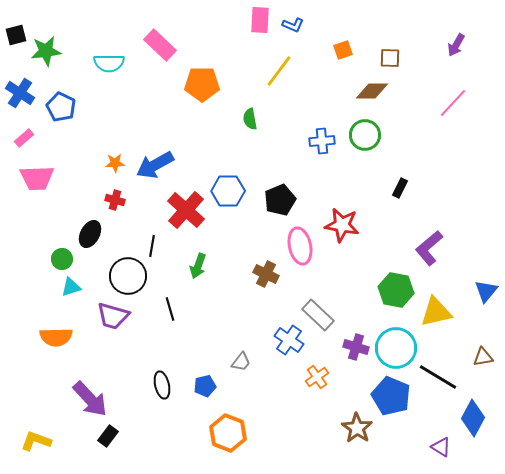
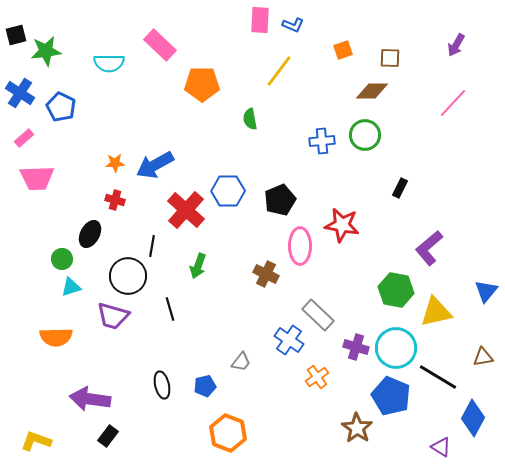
pink ellipse at (300, 246): rotated 12 degrees clockwise
purple arrow at (90, 399): rotated 141 degrees clockwise
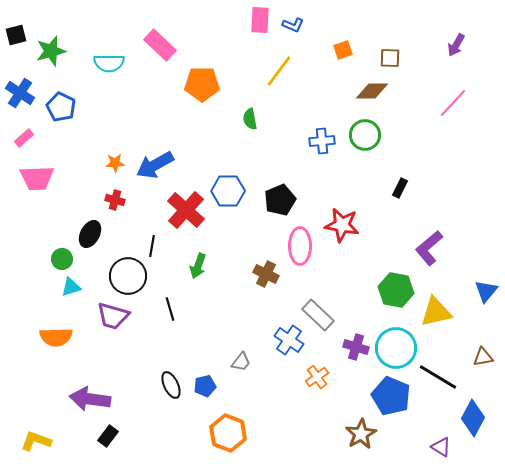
green star at (46, 51): moved 5 px right; rotated 8 degrees counterclockwise
black ellipse at (162, 385): moved 9 px right; rotated 12 degrees counterclockwise
brown star at (357, 428): moved 4 px right, 6 px down; rotated 8 degrees clockwise
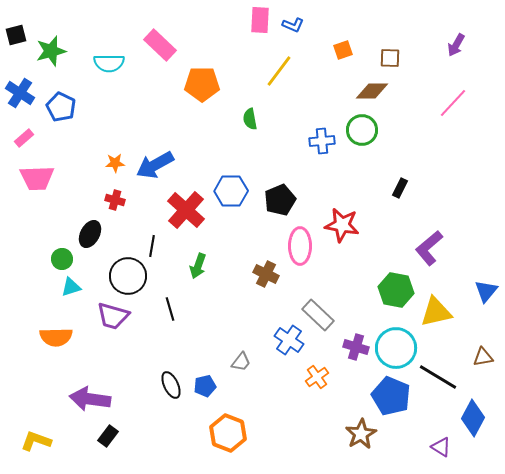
green circle at (365, 135): moved 3 px left, 5 px up
blue hexagon at (228, 191): moved 3 px right
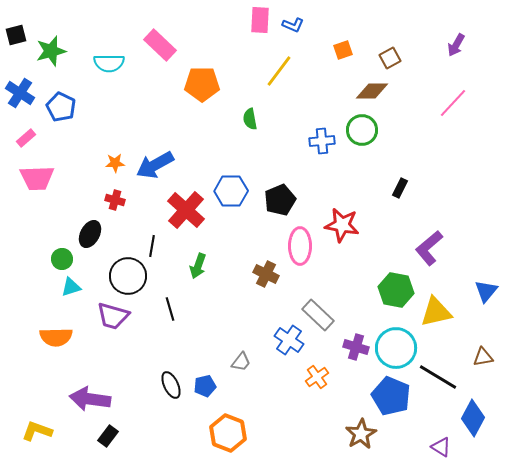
brown square at (390, 58): rotated 30 degrees counterclockwise
pink rectangle at (24, 138): moved 2 px right
yellow L-shape at (36, 441): moved 1 px right, 10 px up
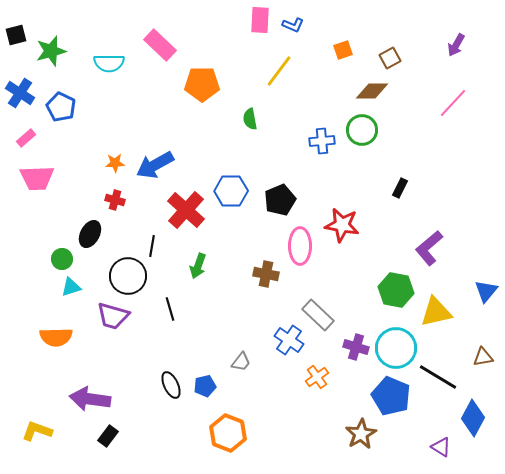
brown cross at (266, 274): rotated 15 degrees counterclockwise
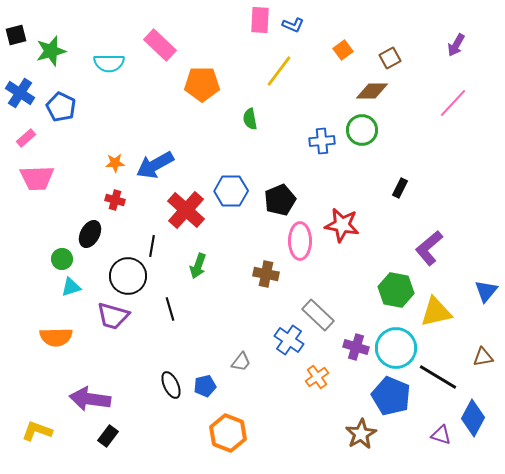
orange square at (343, 50): rotated 18 degrees counterclockwise
pink ellipse at (300, 246): moved 5 px up
purple triangle at (441, 447): moved 12 px up; rotated 15 degrees counterclockwise
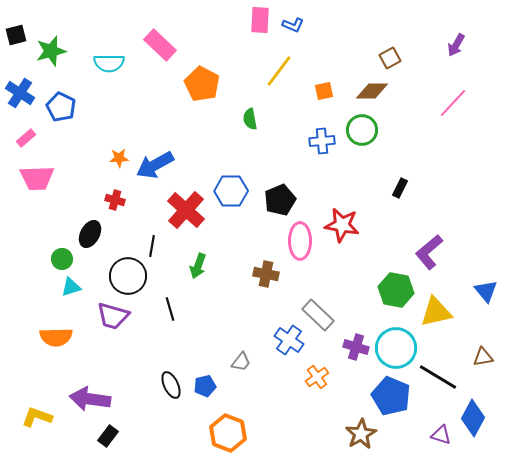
orange square at (343, 50): moved 19 px left, 41 px down; rotated 24 degrees clockwise
orange pentagon at (202, 84): rotated 28 degrees clockwise
orange star at (115, 163): moved 4 px right, 5 px up
purple L-shape at (429, 248): moved 4 px down
blue triangle at (486, 291): rotated 20 degrees counterclockwise
yellow L-shape at (37, 431): moved 14 px up
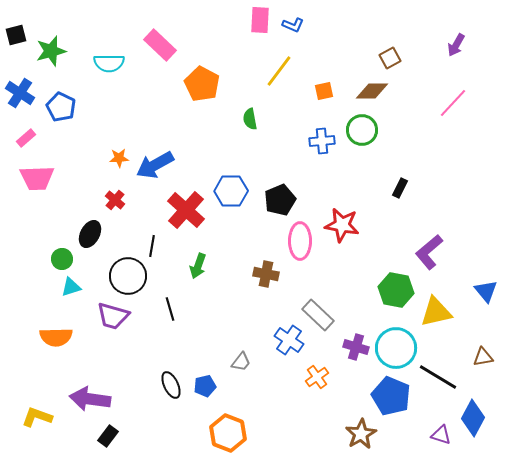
red cross at (115, 200): rotated 24 degrees clockwise
